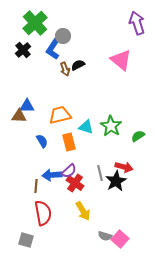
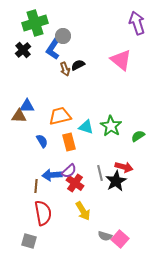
green cross: rotated 25 degrees clockwise
orange trapezoid: moved 1 px down
gray square: moved 3 px right, 1 px down
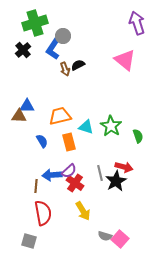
pink triangle: moved 4 px right
green semicircle: rotated 104 degrees clockwise
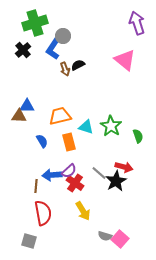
gray line: moved 1 px left; rotated 35 degrees counterclockwise
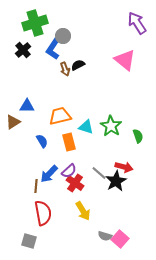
purple arrow: rotated 15 degrees counterclockwise
brown triangle: moved 6 px left, 6 px down; rotated 35 degrees counterclockwise
blue arrow: moved 3 px left, 1 px up; rotated 42 degrees counterclockwise
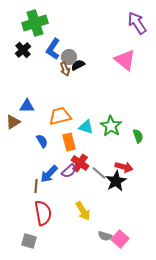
gray circle: moved 6 px right, 21 px down
red cross: moved 5 px right, 20 px up
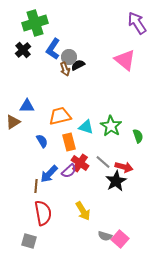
gray line: moved 4 px right, 11 px up
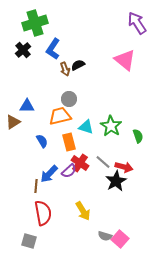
gray circle: moved 42 px down
